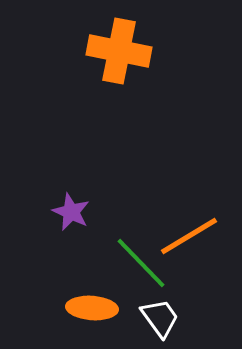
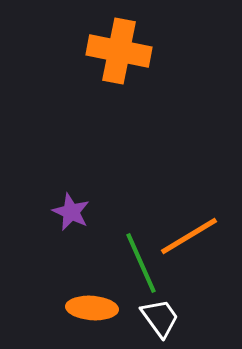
green line: rotated 20 degrees clockwise
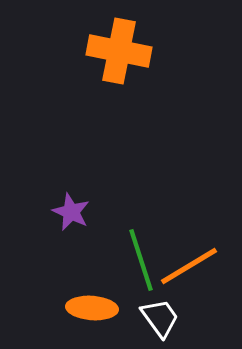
orange line: moved 30 px down
green line: moved 3 px up; rotated 6 degrees clockwise
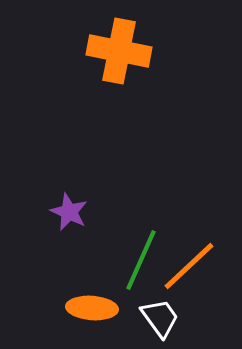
purple star: moved 2 px left
green line: rotated 42 degrees clockwise
orange line: rotated 12 degrees counterclockwise
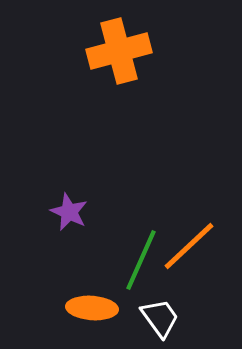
orange cross: rotated 26 degrees counterclockwise
orange line: moved 20 px up
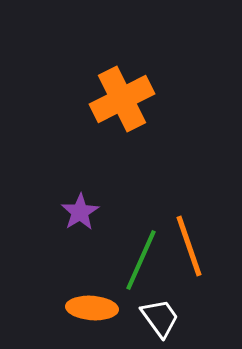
orange cross: moved 3 px right, 48 px down; rotated 12 degrees counterclockwise
purple star: moved 11 px right; rotated 15 degrees clockwise
orange line: rotated 66 degrees counterclockwise
